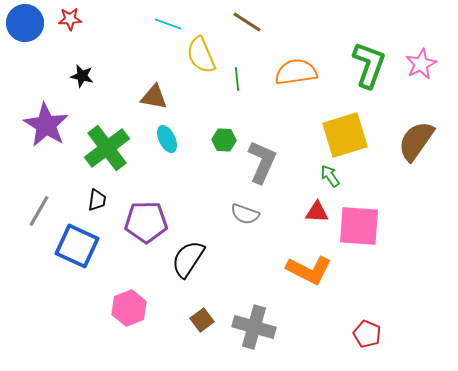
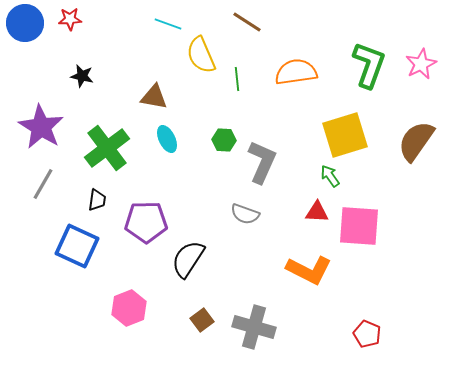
purple star: moved 5 px left, 2 px down
gray line: moved 4 px right, 27 px up
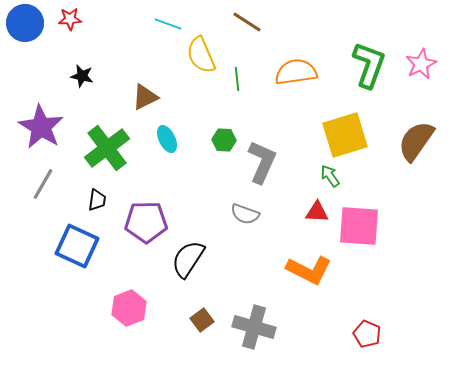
brown triangle: moved 9 px left; rotated 36 degrees counterclockwise
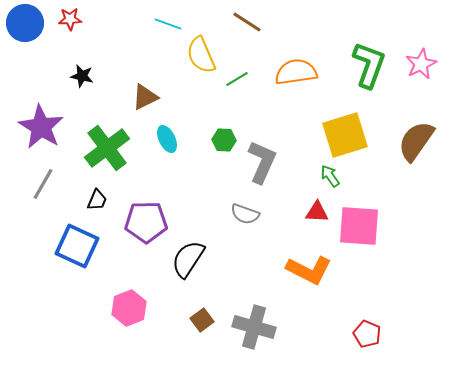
green line: rotated 65 degrees clockwise
black trapezoid: rotated 15 degrees clockwise
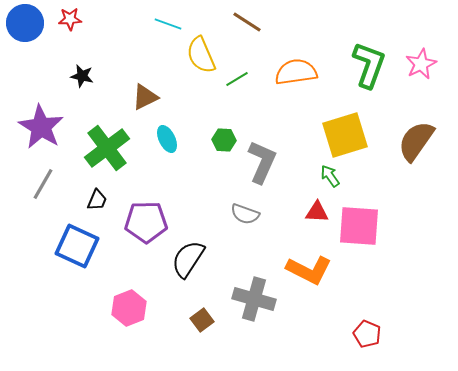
gray cross: moved 28 px up
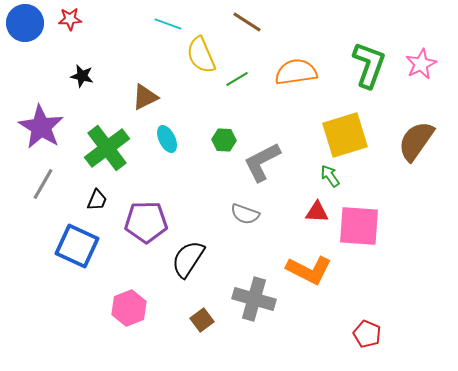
gray L-shape: rotated 141 degrees counterclockwise
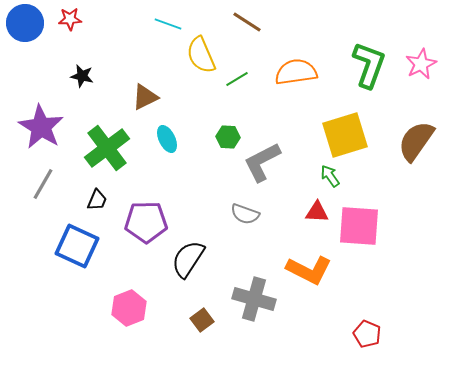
green hexagon: moved 4 px right, 3 px up
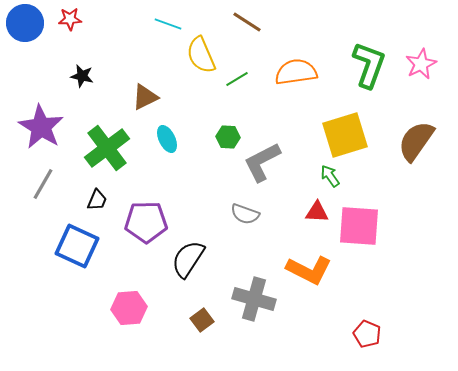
pink hexagon: rotated 16 degrees clockwise
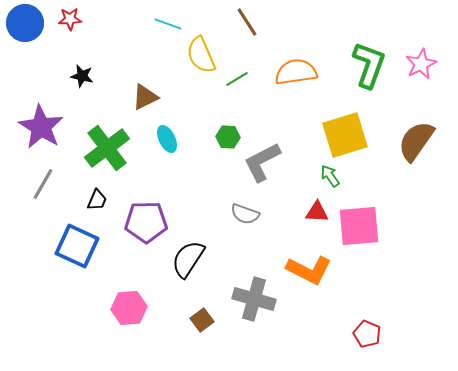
brown line: rotated 24 degrees clockwise
pink square: rotated 9 degrees counterclockwise
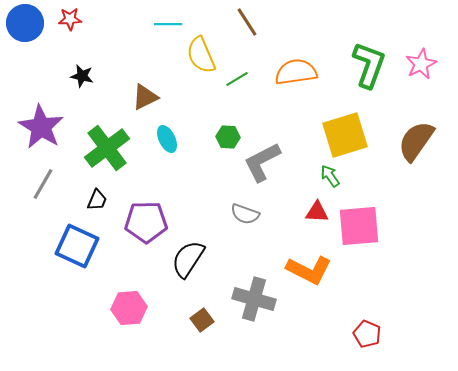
cyan line: rotated 20 degrees counterclockwise
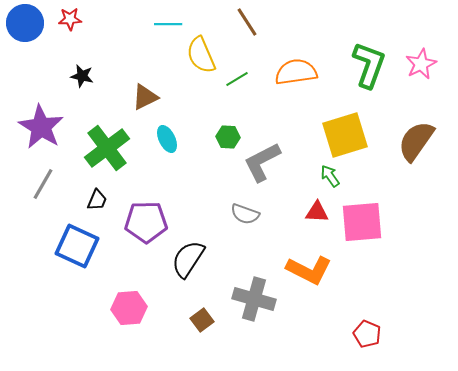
pink square: moved 3 px right, 4 px up
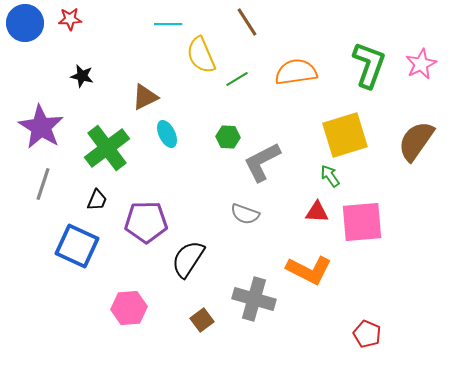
cyan ellipse: moved 5 px up
gray line: rotated 12 degrees counterclockwise
